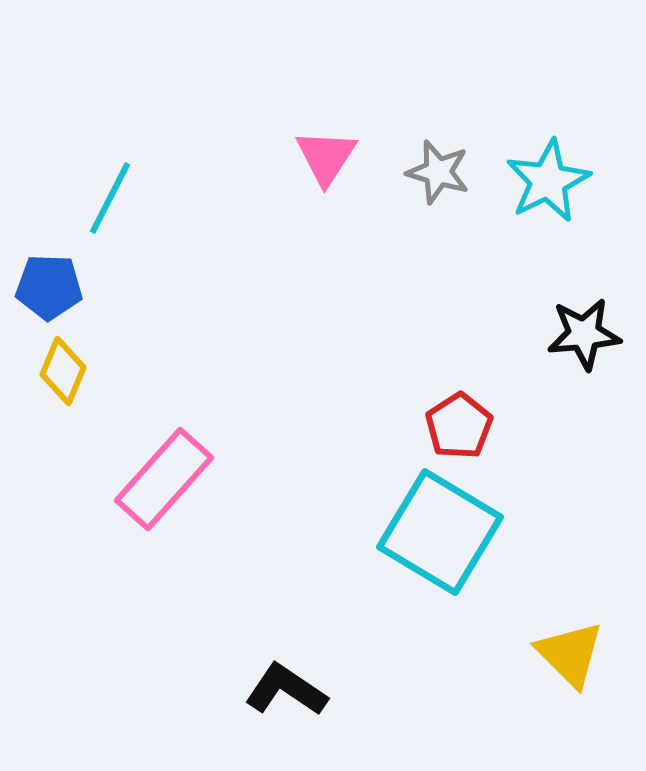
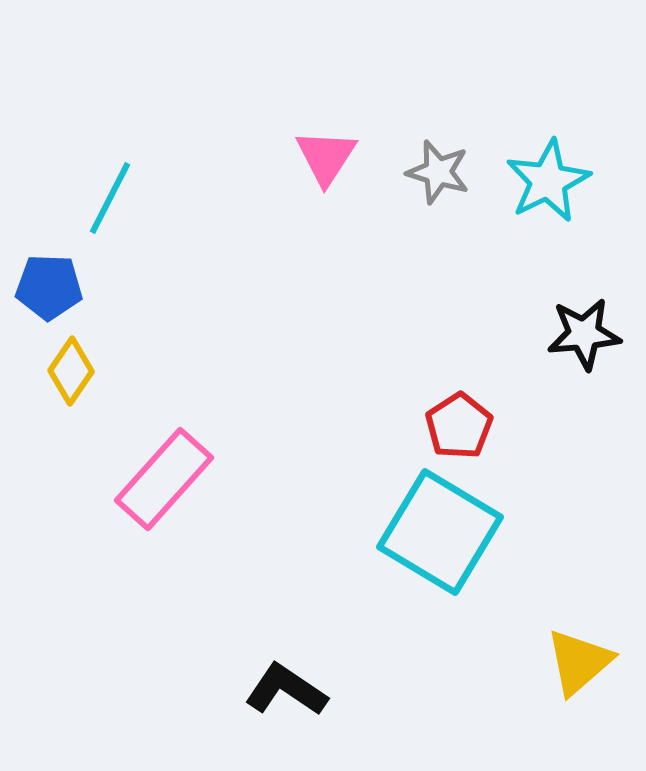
yellow diamond: moved 8 px right; rotated 12 degrees clockwise
yellow triangle: moved 9 px right, 8 px down; rotated 34 degrees clockwise
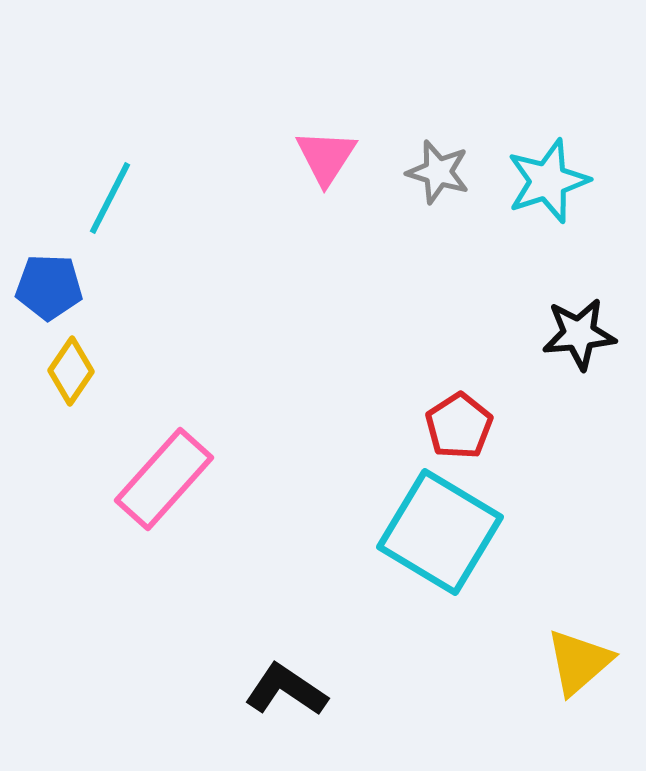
cyan star: rotated 8 degrees clockwise
black star: moved 5 px left
